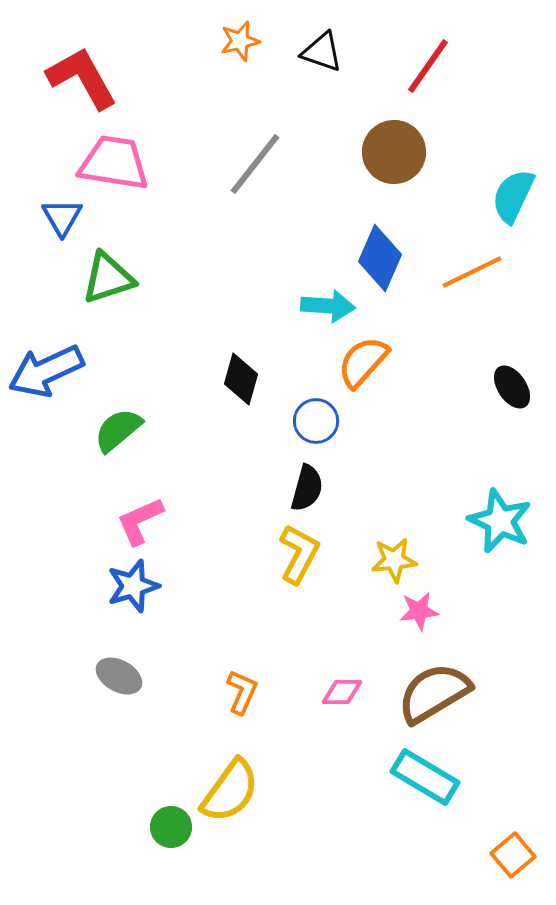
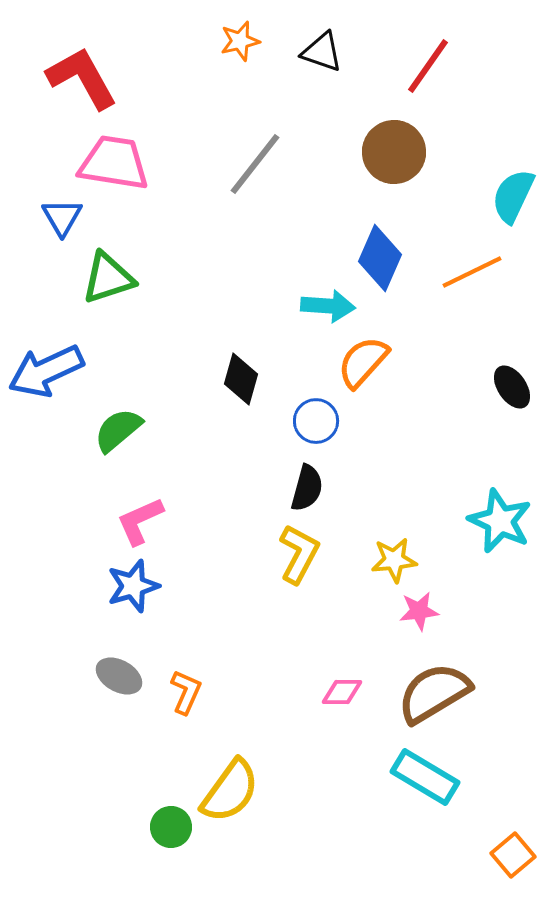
orange L-shape: moved 56 px left
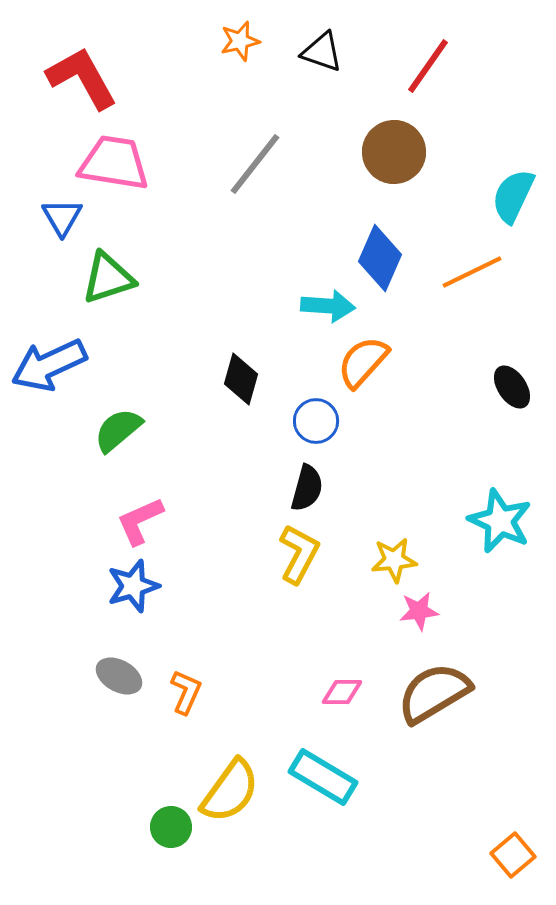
blue arrow: moved 3 px right, 6 px up
cyan rectangle: moved 102 px left
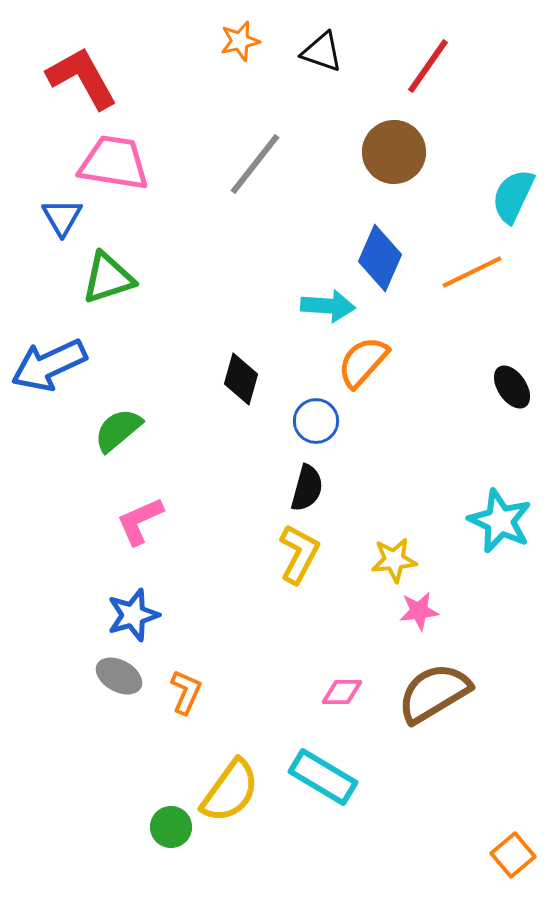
blue star: moved 29 px down
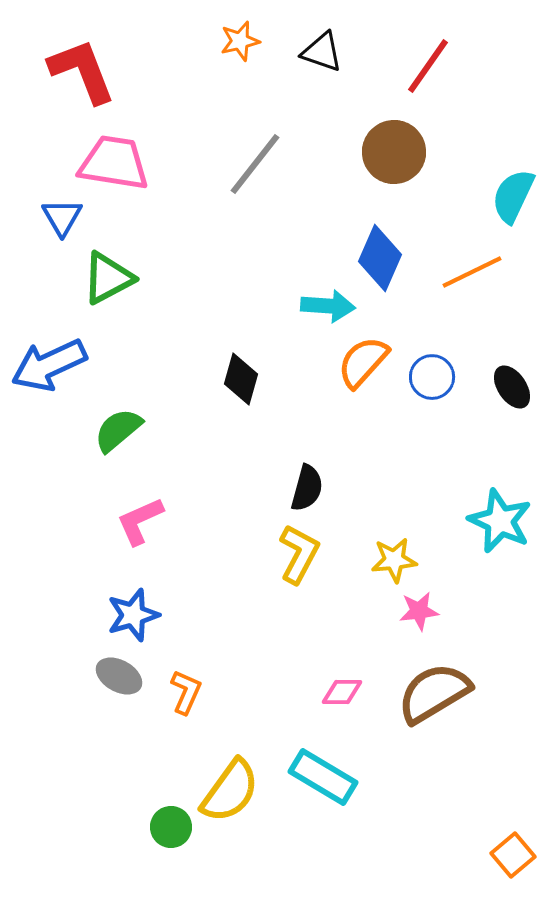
red L-shape: moved 7 px up; rotated 8 degrees clockwise
green triangle: rotated 10 degrees counterclockwise
blue circle: moved 116 px right, 44 px up
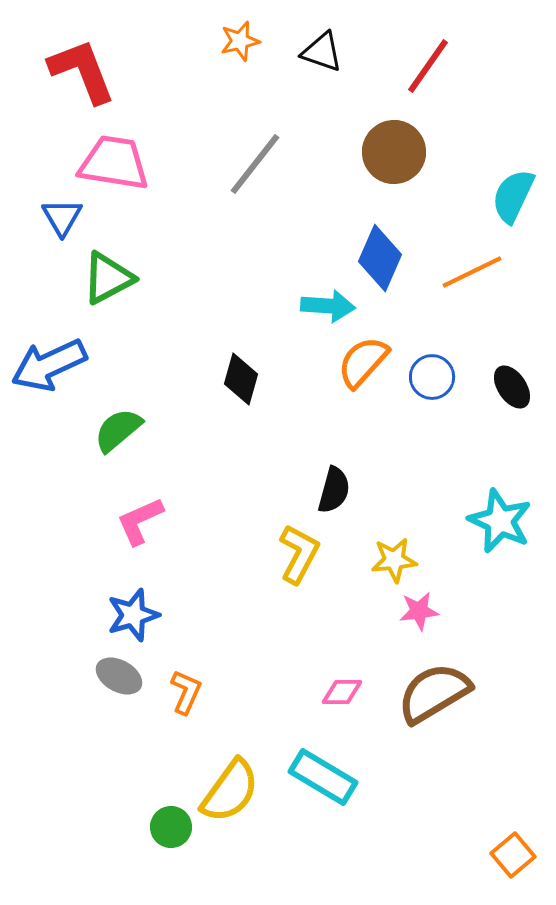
black semicircle: moved 27 px right, 2 px down
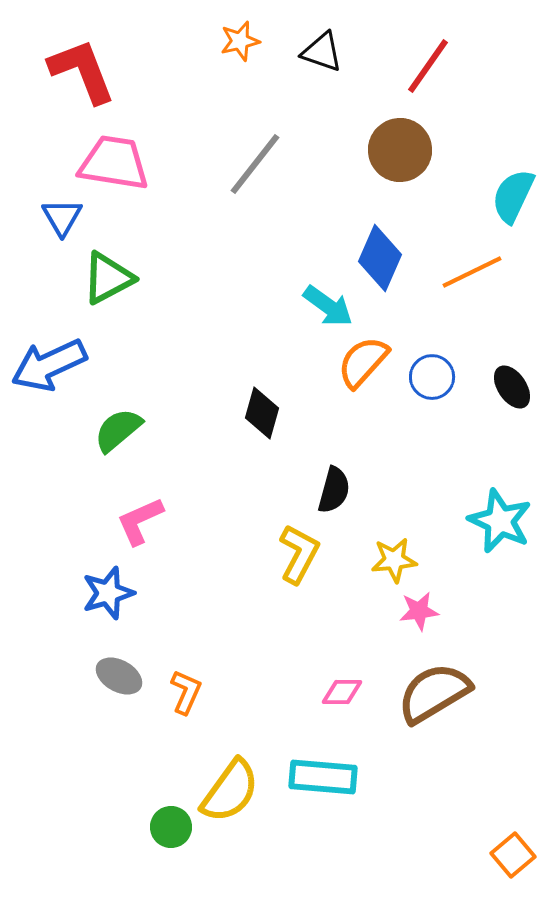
brown circle: moved 6 px right, 2 px up
cyan arrow: rotated 32 degrees clockwise
black diamond: moved 21 px right, 34 px down
blue star: moved 25 px left, 22 px up
cyan rectangle: rotated 26 degrees counterclockwise
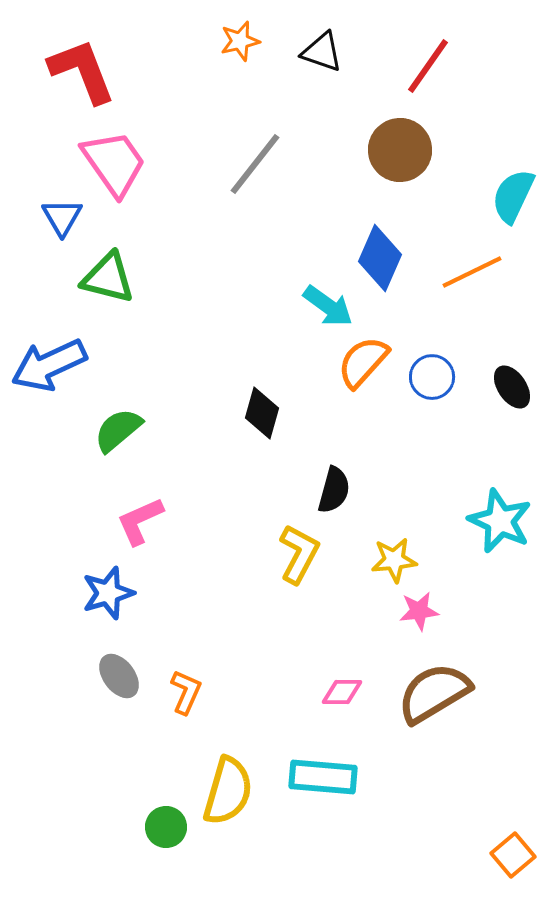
pink trapezoid: rotated 46 degrees clockwise
green triangle: rotated 42 degrees clockwise
gray ellipse: rotated 24 degrees clockwise
yellow semicircle: moved 2 px left; rotated 20 degrees counterclockwise
green circle: moved 5 px left
